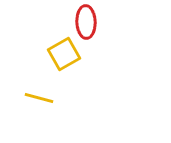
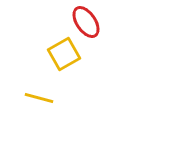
red ellipse: rotated 32 degrees counterclockwise
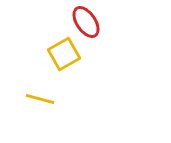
yellow line: moved 1 px right, 1 px down
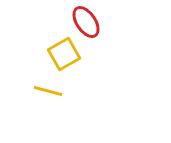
yellow line: moved 8 px right, 8 px up
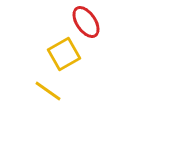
yellow line: rotated 20 degrees clockwise
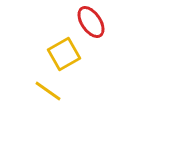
red ellipse: moved 5 px right
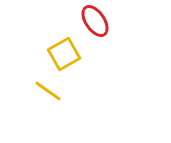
red ellipse: moved 4 px right, 1 px up
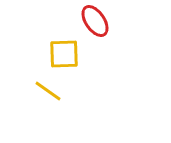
yellow square: rotated 28 degrees clockwise
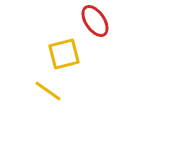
yellow square: rotated 12 degrees counterclockwise
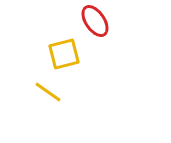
yellow line: moved 1 px down
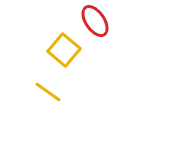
yellow square: moved 4 px up; rotated 36 degrees counterclockwise
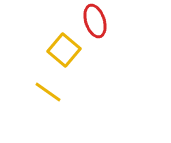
red ellipse: rotated 16 degrees clockwise
